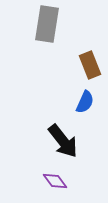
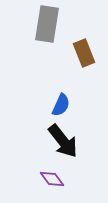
brown rectangle: moved 6 px left, 12 px up
blue semicircle: moved 24 px left, 3 px down
purple diamond: moved 3 px left, 2 px up
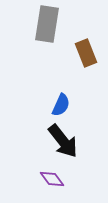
brown rectangle: moved 2 px right
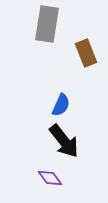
black arrow: moved 1 px right
purple diamond: moved 2 px left, 1 px up
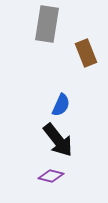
black arrow: moved 6 px left, 1 px up
purple diamond: moved 1 px right, 2 px up; rotated 40 degrees counterclockwise
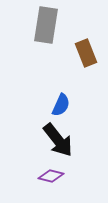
gray rectangle: moved 1 px left, 1 px down
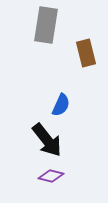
brown rectangle: rotated 8 degrees clockwise
black arrow: moved 11 px left
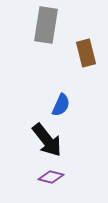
purple diamond: moved 1 px down
